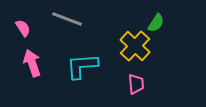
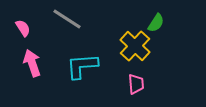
gray line: rotated 12 degrees clockwise
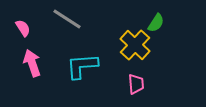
yellow cross: moved 1 px up
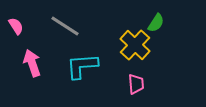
gray line: moved 2 px left, 7 px down
pink semicircle: moved 7 px left, 2 px up
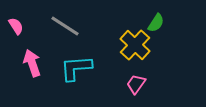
cyan L-shape: moved 6 px left, 2 px down
pink trapezoid: rotated 140 degrees counterclockwise
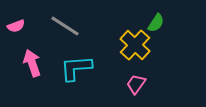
pink semicircle: rotated 102 degrees clockwise
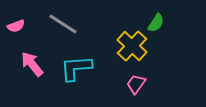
gray line: moved 2 px left, 2 px up
yellow cross: moved 3 px left, 1 px down
pink arrow: moved 1 px down; rotated 20 degrees counterclockwise
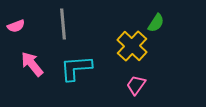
gray line: rotated 52 degrees clockwise
pink trapezoid: moved 1 px down
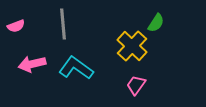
pink arrow: rotated 64 degrees counterclockwise
cyan L-shape: rotated 40 degrees clockwise
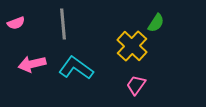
pink semicircle: moved 3 px up
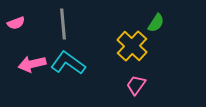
cyan L-shape: moved 8 px left, 5 px up
